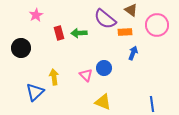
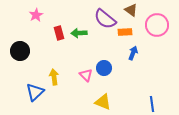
black circle: moved 1 px left, 3 px down
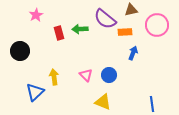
brown triangle: rotated 48 degrees counterclockwise
green arrow: moved 1 px right, 4 px up
blue circle: moved 5 px right, 7 px down
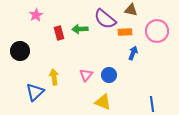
brown triangle: rotated 24 degrees clockwise
pink circle: moved 6 px down
pink triangle: rotated 24 degrees clockwise
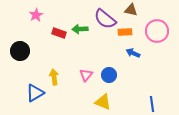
red rectangle: rotated 56 degrees counterclockwise
blue arrow: rotated 88 degrees counterclockwise
blue triangle: moved 1 px down; rotated 12 degrees clockwise
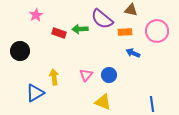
purple semicircle: moved 3 px left
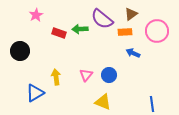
brown triangle: moved 4 px down; rotated 48 degrees counterclockwise
yellow arrow: moved 2 px right
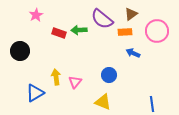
green arrow: moved 1 px left, 1 px down
pink triangle: moved 11 px left, 7 px down
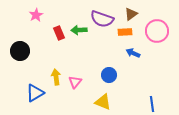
purple semicircle: rotated 20 degrees counterclockwise
red rectangle: rotated 48 degrees clockwise
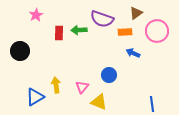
brown triangle: moved 5 px right, 1 px up
red rectangle: rotated 24 degrees clockwise
yellow arrow: moved 8 px down
pink triangle: moved 7 px right, 5 px down
blue triangle: moved 4 px down
yellow triangle: moved 4 px left
